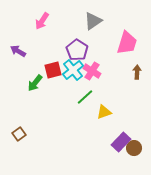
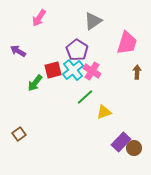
pink arrow: moved 3 px left, 3 px up
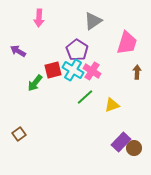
pink arrow: rotated 30 degrees counterclockwise
cyan cross: rotated 20 degrees counterclockwise
yellow triangle: moved 8 px right, 7 px up
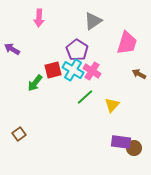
purple arrow: moved 6 px left, 2 px up
brown arrow: moved 2 px right, 2 px down; rotated 64 degrees counterclockwise
yellow triangle: rotated 28 degrees counterclockwise
purple rectangle: rotated 54 degrees clockwise
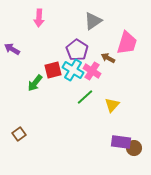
brown arrow: moved 31 px left, 16 px up
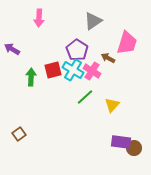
green arrow: moved 4 px left, 6 px up; rotated 144 degrees clockwise
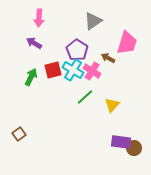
purple arrow: moved 22 px right, 6 px up
green arrow: rotated 24 degrees clockwise
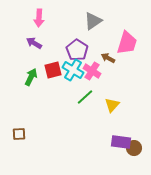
brown square: rotated 32 degrees clockwise
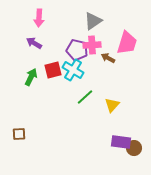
purple pentagon: rotated 20 degrees counterclockwise
pink cross: moved 26 px up; rotated 36 degrees counterclockwise
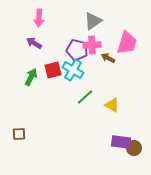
yellow triangle: rotated 42 degrees counterclockwise
